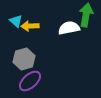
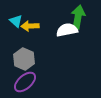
green arrow: moved 8 px left, 2 px down
white semicircle: moved 2 px left, 2 px down
gray hexagon: rotated 20 degrees counterclockwise
purple ellipse: moved 5 px left, 1 px down
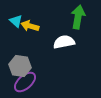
yellow arrow: rotated 18 degrees clockwise
white semicircle: moved 3 px left, 12 px down
gray hexagon: moved 4 px left, 7 px down; rotated 15 degrees counterclockwise
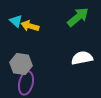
green arrow: rotated 40 degrees clockwise
white semicircle: moved 18 px right, 16 px down
gray hexagon: moved 1 px right, 2 px up
purple ellipse: moved 1 px right, 1 px down; rotated 35 degrees counterclockwise
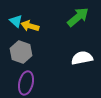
gray hexagon: moved 12 px up; rotated 10 degrees clockwise
